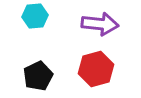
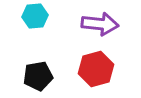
black pentagon: rotated 16 degrees clockwise
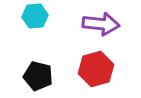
purple arrow: moved 1 px right
black pentagon: rotated 24 degrees clockwise
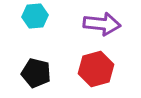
purple arrow: moved 1 px right
black pentagon: moved 2 px left, 3 px up
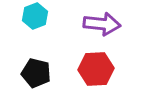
cyan hexagon: rotated 15 degrees counterclockwise
red hexagon: rotated 12 degrees clockwise
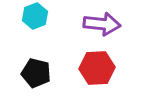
red hexagon: moved 1 px right, 1 px up
